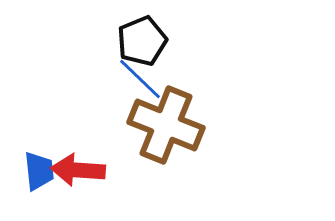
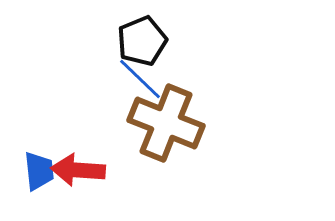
brown cross: moved 2 px up
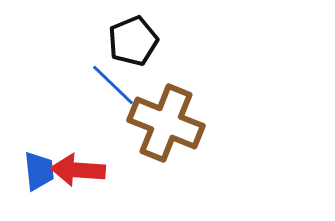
black pentagon: moved 9 px left
blue line: moved 27 px left, 6 px down
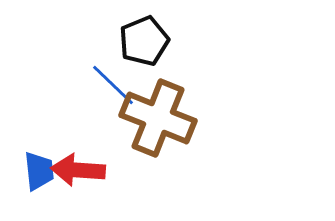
black pentagon: moved 11 px right
brown cross: moved 8 px left, 5 px up
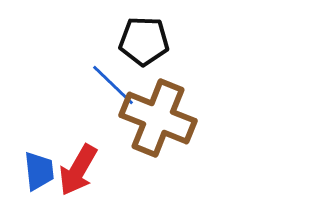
black pentagon: rotated 24 degrees clockwise
red arrow: rotated 64 degrees counterclockwise
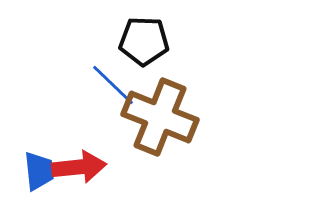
brown cross: moved 2 px right, 1 px up
red arrow: moved 1 px right, 3 px up; rotated 126 degrees counterclockwise
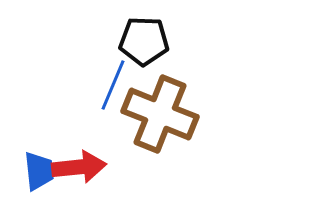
blue line: rotated 69 degrees clockwise
brown cross: moved 3 px up
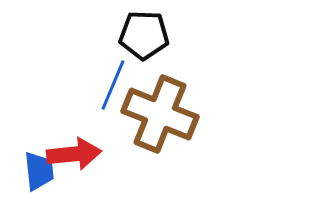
black pentagon: moved 6 px up
red arrow: moved 5 px left, 13 px up
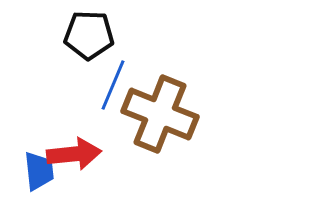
black pentagon: moved 55 px left
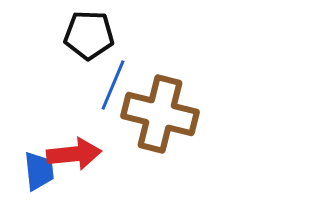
brown cross: rotated 8 degrees counterclockwise
